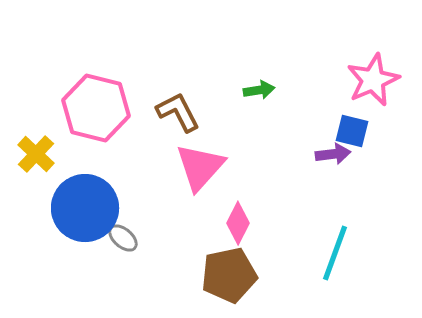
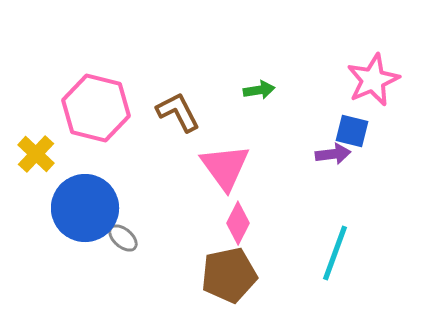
pink triangle: moved 25 px right; rotated 18 degrees counterclockwise
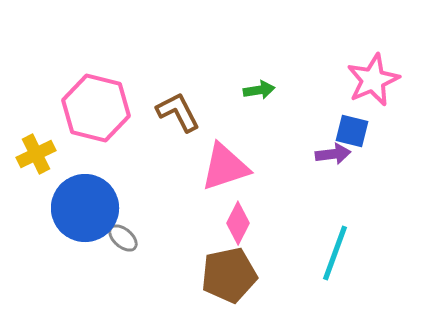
yellow cross: rotated 21 degrees clockwise
pink triangle: rotated 48 degrees clockwise
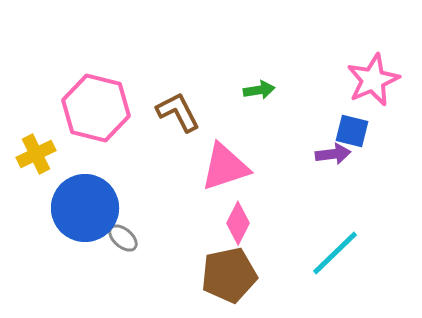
cyan line: rotated 26 degrees clockwise
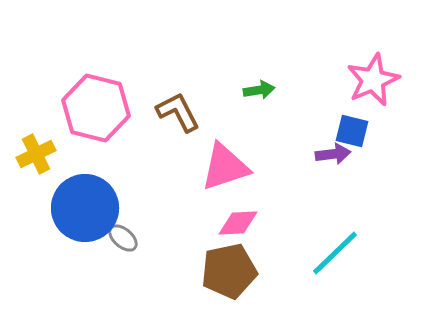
pink diamond: rotated 60 degrees clockwise
brown pentagon: moved 4 px up
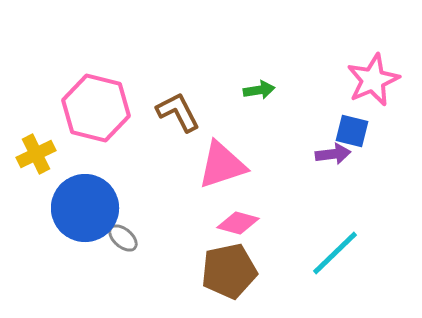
pink triangle: moved 3 px left, 2 px up
pink diamond: rotated 18 degrees clockwise
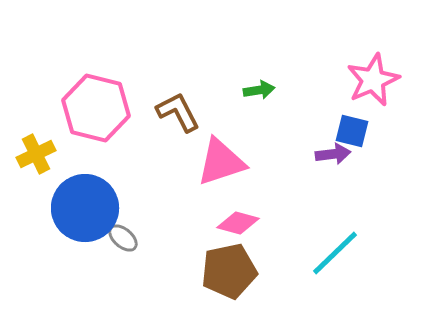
pink triangle: moved 1 px left, 3 px up
